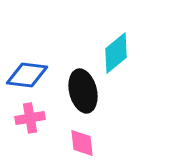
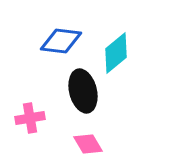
blue diamond: moved 34 px right, 34 px up
pink diamond: moved 6 px right, 1 px down; rotated 24 degrees counterclockwise
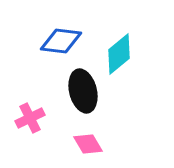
cyan diamond: moved 3 px right, 1 px down
pink cross: rotated 16 degrees counterclockwise
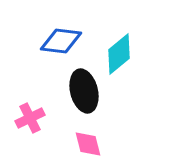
black ellipse: moved 1 px right
pink diamond: rotated 16 degrees clockwise
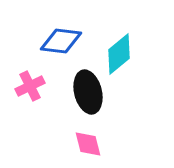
black ellipse: moved 4 px right, 1 px down
pink cross: moved 32 px up
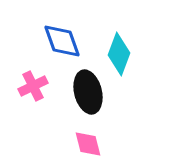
blue diamond: moved 1 px right; rotated 63 degrees clockwise
cyan diamond: rotated 30 degrees counterclockwise
pink cross: moved 3 px right
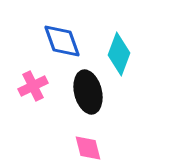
pink diamond: moved 4 px down
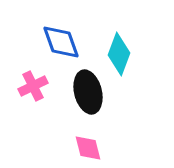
blue diamond: moved 1 px left, 1 px down
